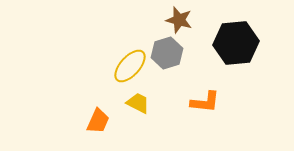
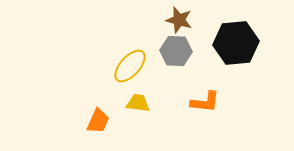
gray hexagon: moved 9 px right, 2 px up; rotated 20 degrees clockwise
yellow trapezoid: rotated 20 degrees counterclockwise
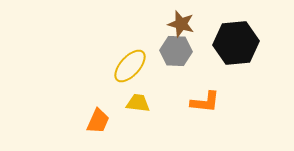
brown star: moved 2 px right, 4 px down
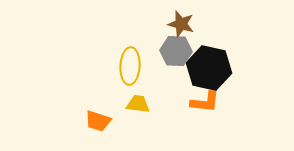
black hexagon: moved 27 px left, 25 px down; rotated 18 degrees clockwise
yellow ellipse: rotated 39 degrees counterclockwise
yellow trapezoid: moved 1 px down
orange trapezoid: rotated 84 degrees clockwise
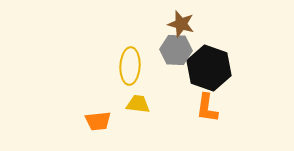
gray hexagon: moved 1 px up
black hexagon: rotated 6 degrees clockwise
orange L-shape: moved 2 px right, 6 px down; rotated 92 degrees clockwise
orange trapezoid: rotated 24 degrees counterclockwise
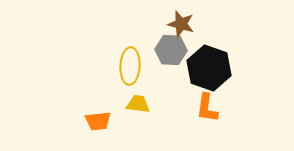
gray hexagon: moved 5 px left
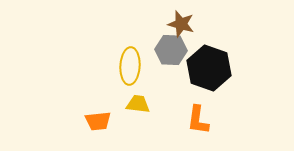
orange L-shape: moved 9 px left, 12 px down
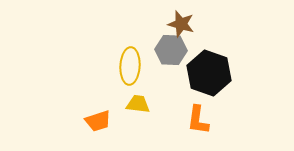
black hexagon: moved 5 px down
orange trapezoid: rotated 12 degrees counterclockwise
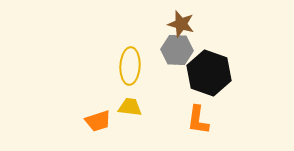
gray hexagon: moved 6 px right
yellow trapezoid: moved 8 px left, 3 px down
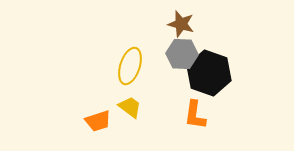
gray hexagon: moved 5 px right, 4 px down
yellow ellipse: rotated 15 degrees clockwise
yellow trapezoid: rotated 30 degrees clockwise
orange L-shape: moved 3 px left, 5 px up
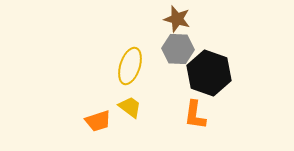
brown star: moved 4 px left, 5 px up
gray hexagon: moved 4 px left, 5 px up
